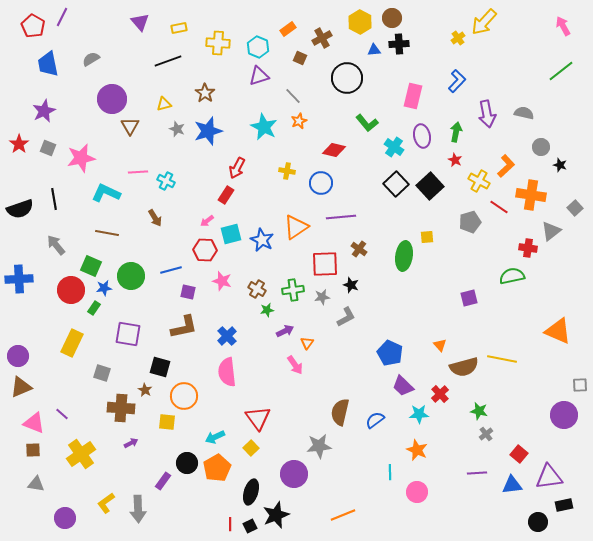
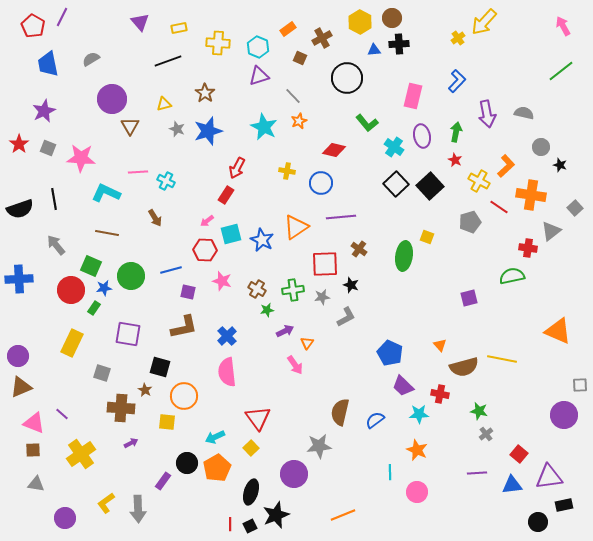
pink star at (81, 158): rotated 16 degrees clockwise
yellow square at (427, 237): rotated 24 degrees clockwise
red cross at (440, 394): rotated 36 degrees counterclockwise
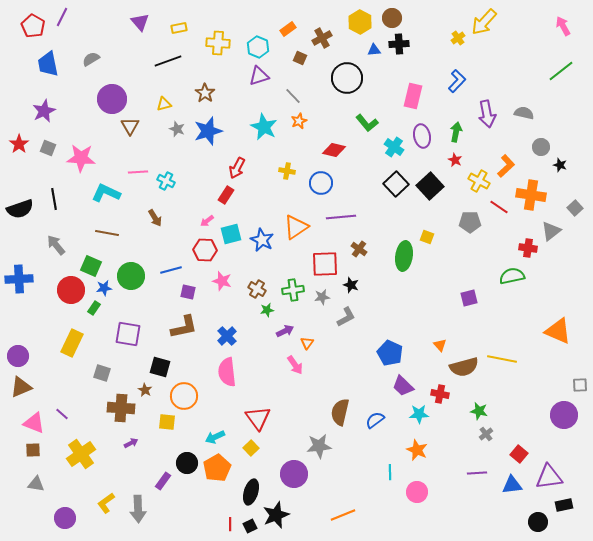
gray pentagon at (470, 222): rotated 15 degrees clockwise
